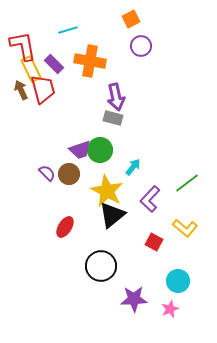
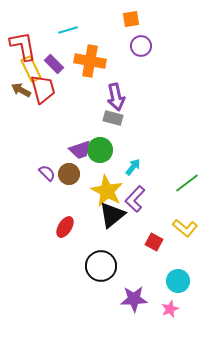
orange square: rotated 18 degrees clockwise
brown arrow: rotated 36 degrees counterclockwise
purple L-shape: moved 15 px left
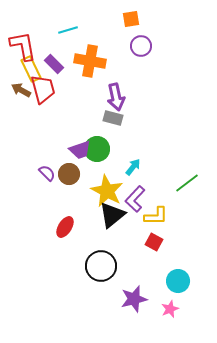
green circle: moved 3 px left, 1 px up
yellow L-shape: moved 29 px left, 12 px up; rotated 40 degrees counterclockwise
purple star: rotated 12 degrees counterclockwise
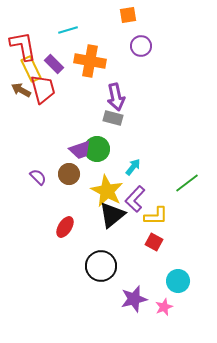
orange square: moved 3 px left, 4 px up
purple semicircle: moved 9 px left, 4 px down
pink star: moved 6 px left, 2 px up
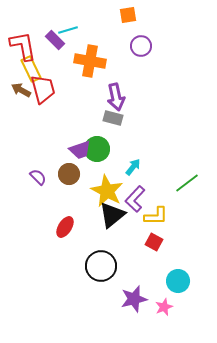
purple rectangle: moved 1 px right, 24 px up
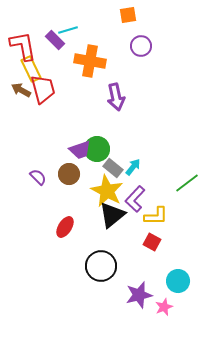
gray rectangle: moved 50 px down; rotated 24 degrees clockwise
red square: moved 2 px left
purple star: moved 5 px right, 4 px up
